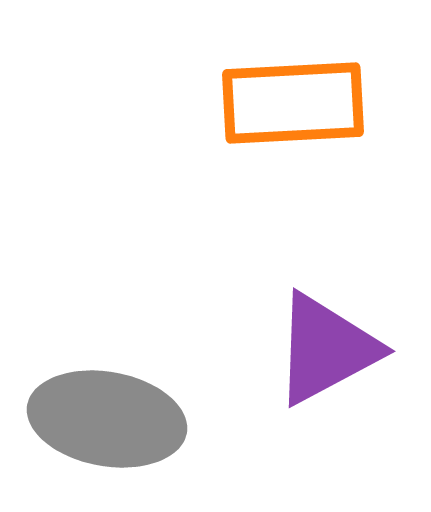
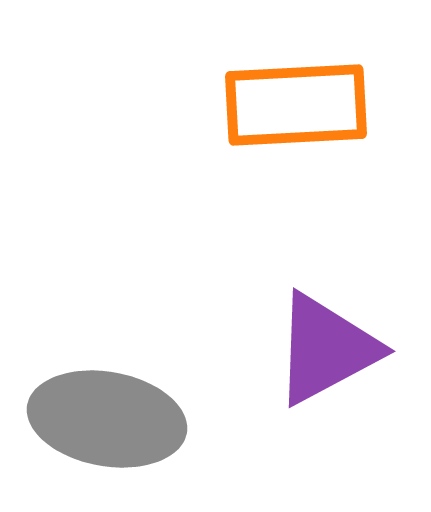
orange rectangle: moved 3 px right, 2 px down
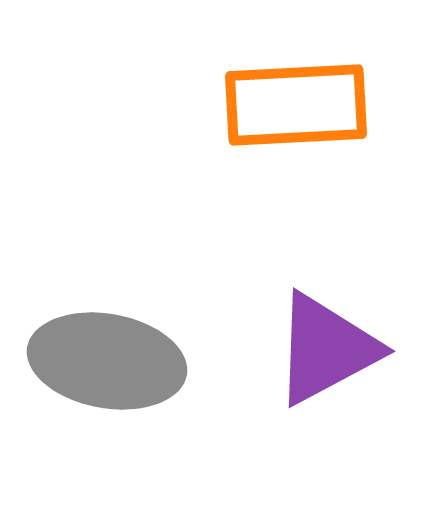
gray ellipse: moved 58 px up
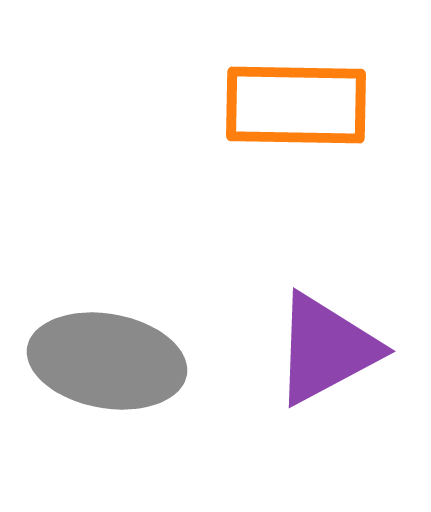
orange rectangle: rotated 4 degrees clockwise
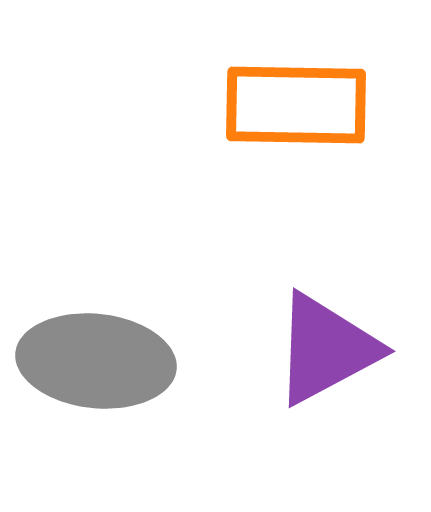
gray ellipse: moved 11 px left; rotated 4 degrees counterclockwise
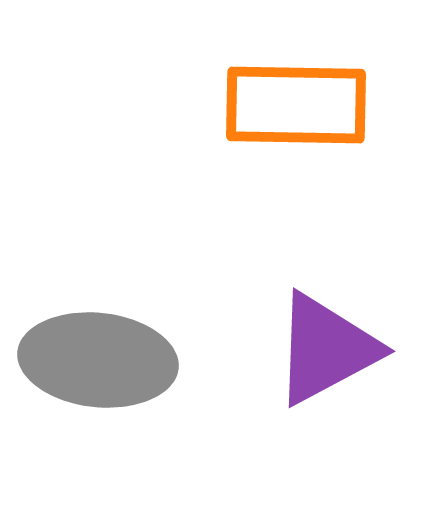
gray ellipse: moved 2 px right, 1 px up
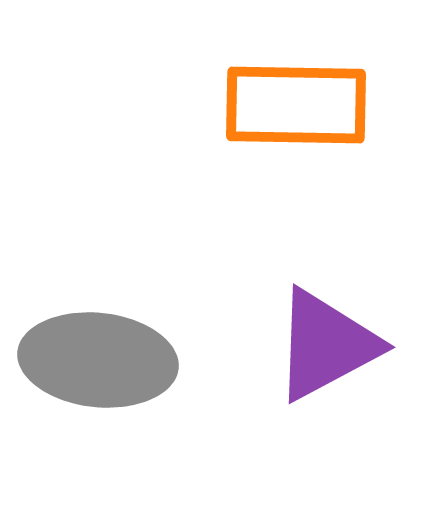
purple triangle: moved 4 px up
